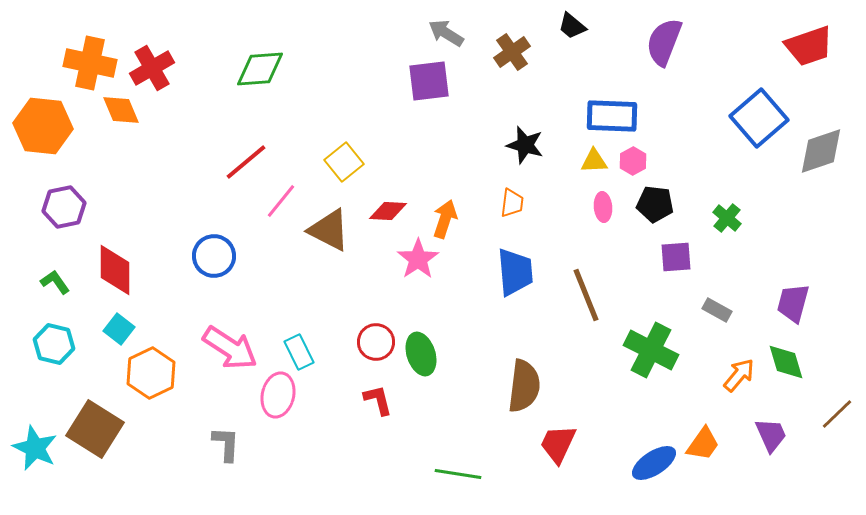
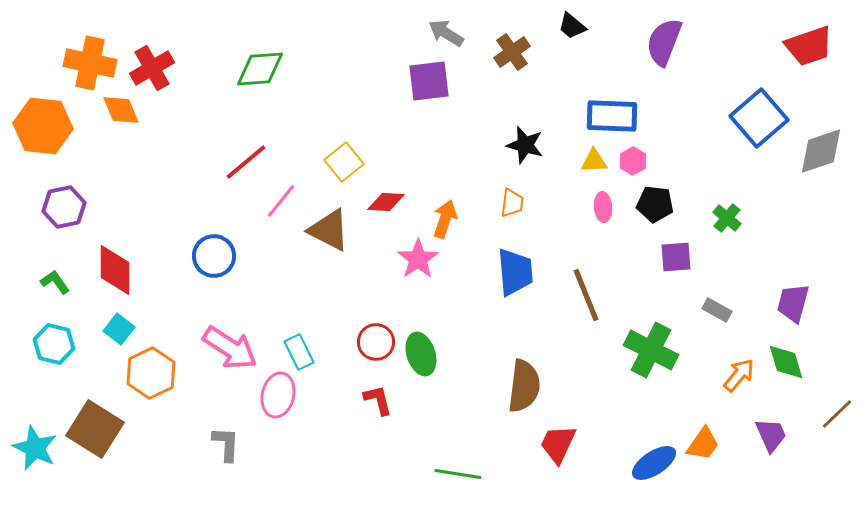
red diamond at (388, 211): moved 2 px left, 9 px up
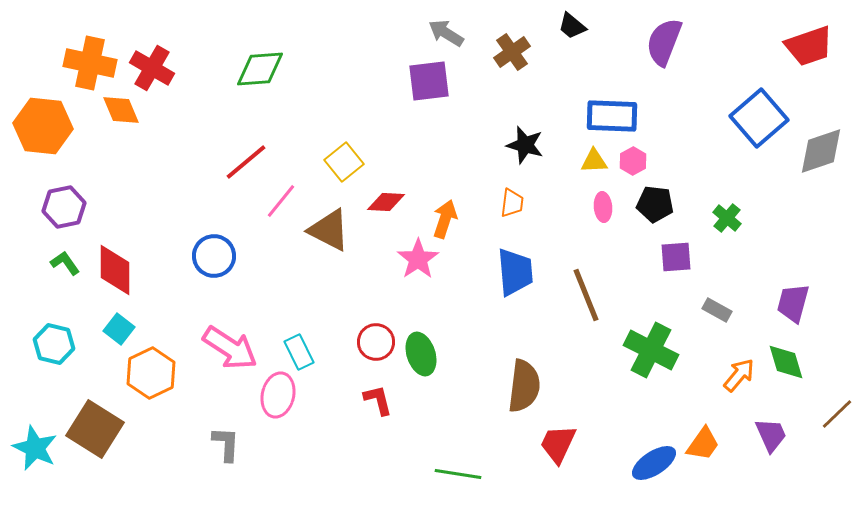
red cross at (152, 68): rotated 30 degrees counterclockwise
green L-shape at (55, 282): moved 10 px right, 19 px up
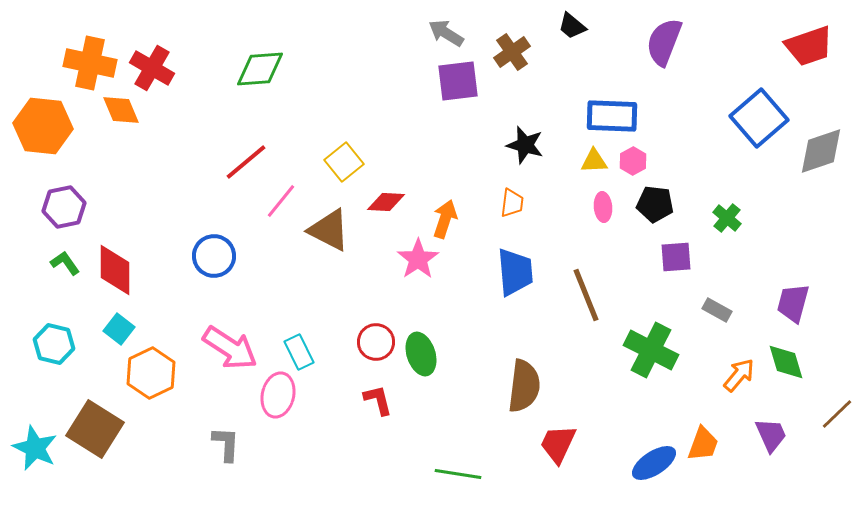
purple square at (429, 81): moved 29 px right
orange trapezoid at (703, 444): rotated 15 degrees counterclockwise
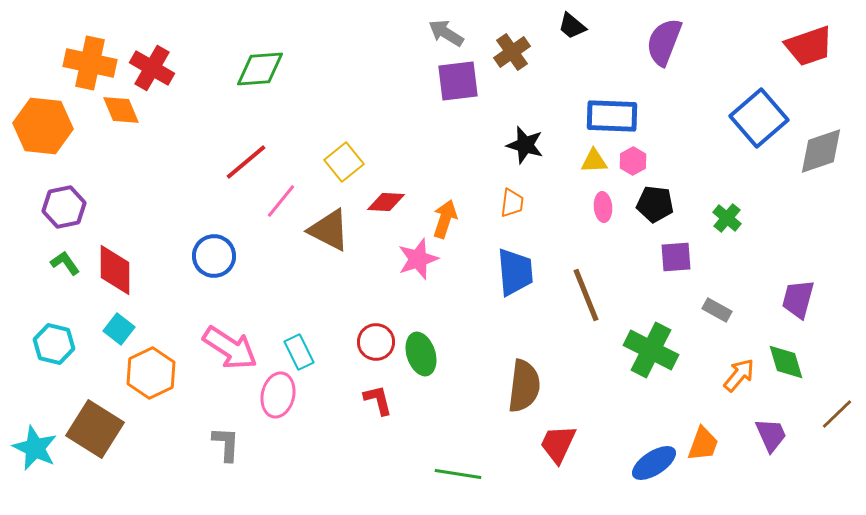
pink star at (418, 259): rotated 15 degrees clockwise
purple trapezoid at (793, 303): moved 5 px right, 4 px up
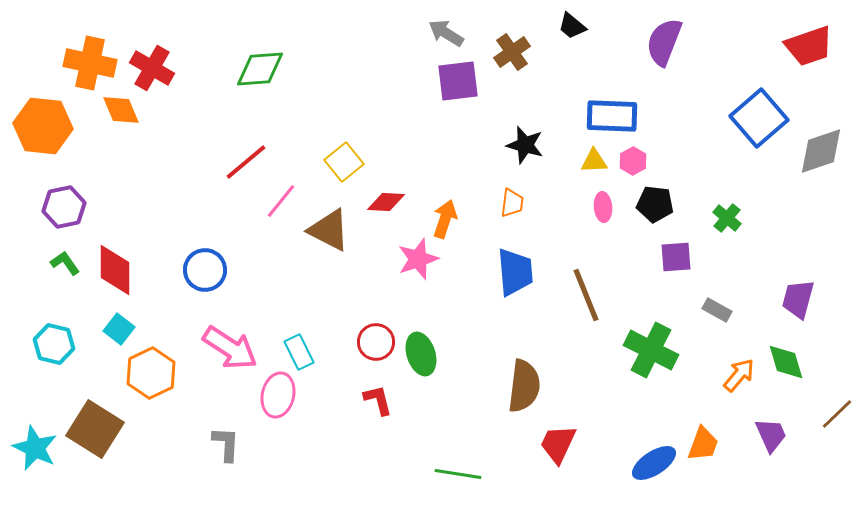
blue circle at (214, 256): moved 9 px left, 14 px down
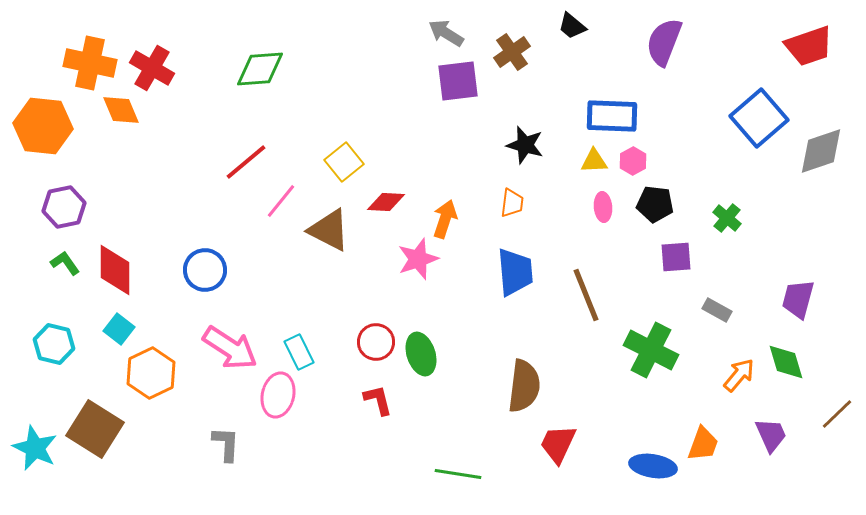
blue ellipse at (654, 463): moved 1 px left, 3 px down; rotated 42 degrees clockwise
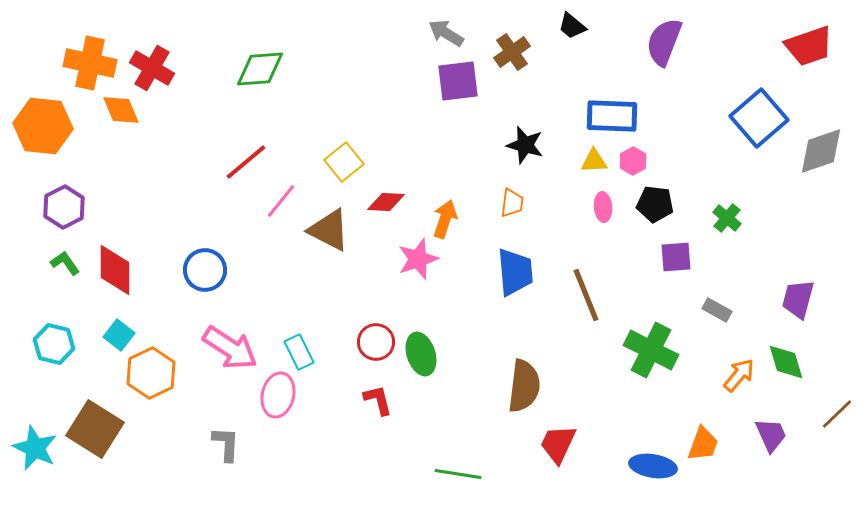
purple hexagon at (64, 207): rotated 15 degrees counterclockwise
cyan square at (119, 329): moved 6 px down
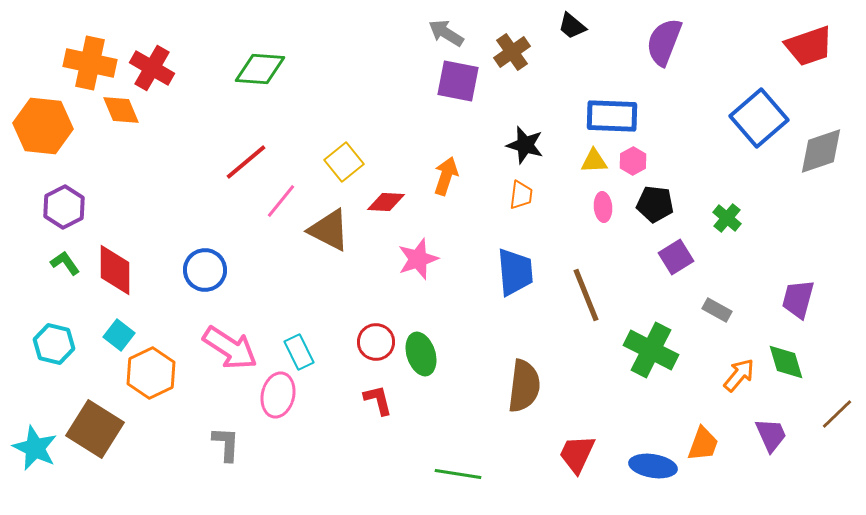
green diamond at (260, 69): rotated 9 degrees clockwise
purple square at (458, 81): rotated 18 degrees clockwise
orange trapezoid at (512, 203): moved 9 px right, 8 px up
orange arrow at (445, 219): moved 1 px right, 43 px up
purple square at (676, 257): rotated 28 degrees counterclockwise
red trapezoid at (558, 444): moved 19 px right, 10 px down
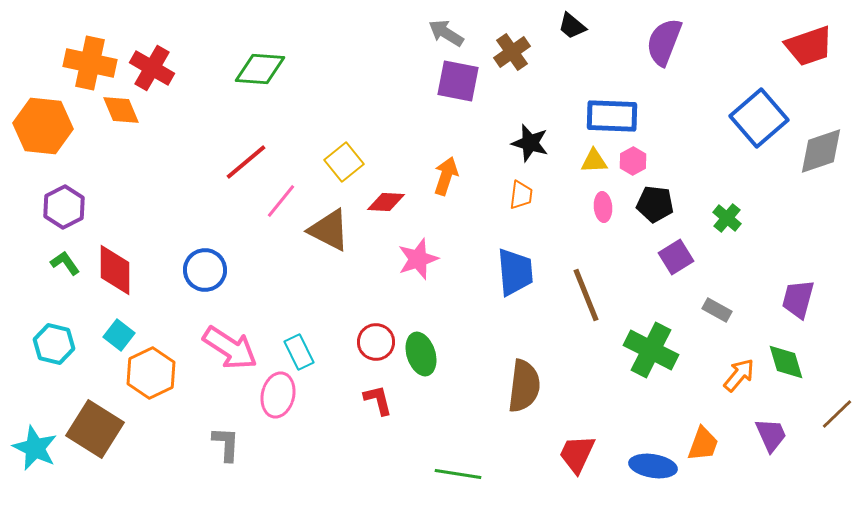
black star at (525, 145): moved 5 px right, 2 px up
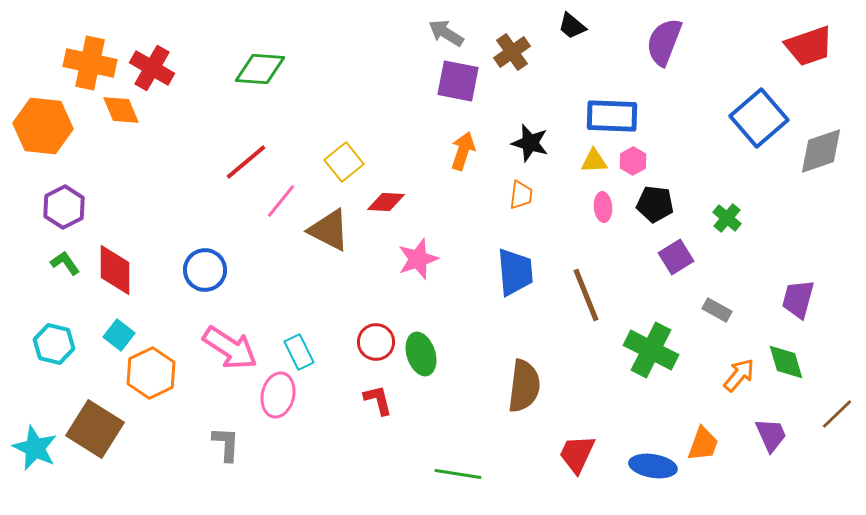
orange arrow at (446, 176): moved 17 px right, 25 px up
